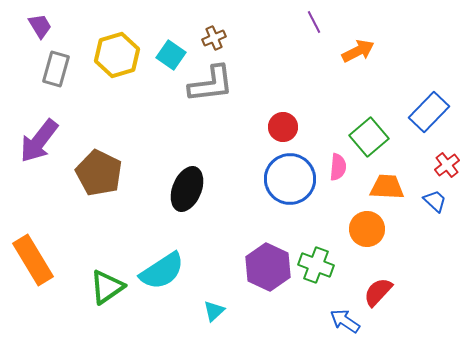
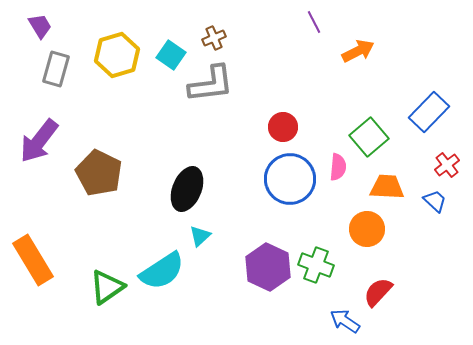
cyan triangle: moved 14 px left, 75 px up
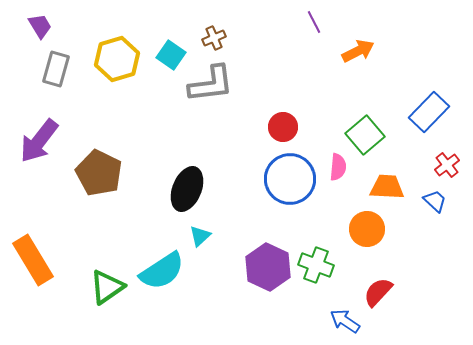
yellow hexagon: moved 4 px down
green square: moved 4 px left, 2 px up
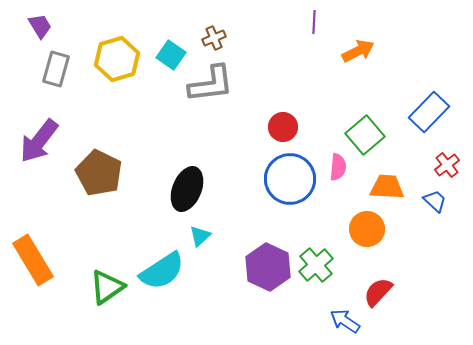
purple line: rotated 30 degrees clockwise
green cross: rotated 28 degrees clockwise
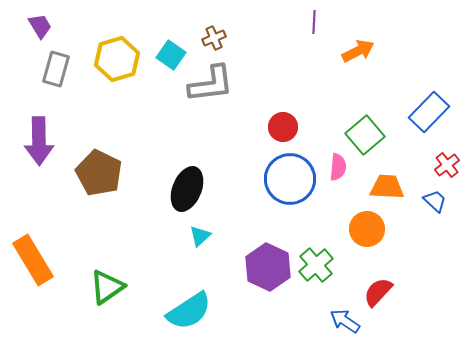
purple arrow: rotated 39 degrees counterclockwise
cyan semicircle: moved 27 px right, 40 px down
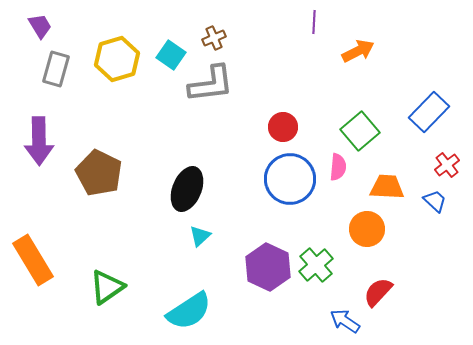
green square: moved 5 px left, 4 px up
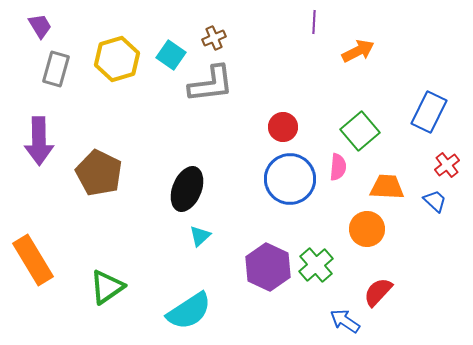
blue rectangle: rotated 18 degrees counterclockwise
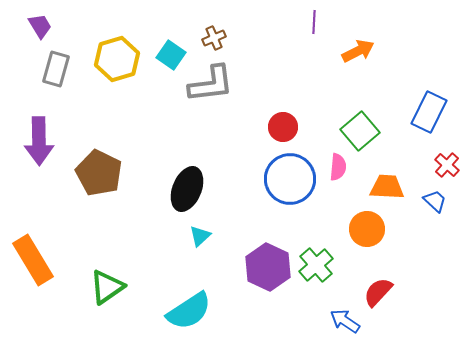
red cross: rotated 10 degrees counterclockwise
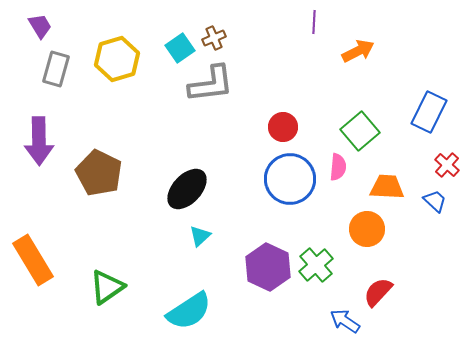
cyan square: moved 9 px right, 7 px up; rotated 20 degrees clockwise
black ellipse: rotated 21 degrees clockwise
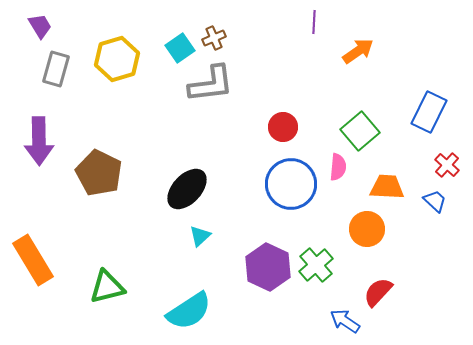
orange arrow: rotated 8 degrees counterclockwise
blue circle: moved 1 px right, 5 px down
green triangle: rotated 21 degrees clockwise
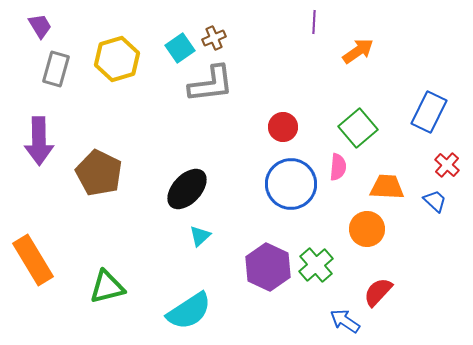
green square: moved 2 px left, 3 px up
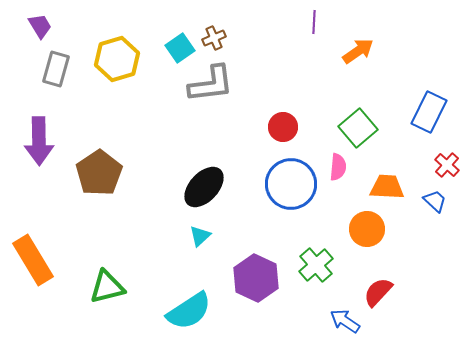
brown pentagon: rotated 12 degrees clockwise
black ellipse: moved 17 px right, 2 px up
purple hexagon: moved 12 px left, 11 px down
